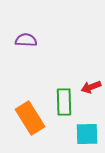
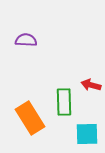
red arrow: moved 2 px up; rotated 36 degrees clockwise
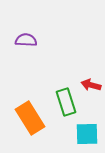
green rectangle: moved 2 px right; rotated 16 degrees counterclockwise
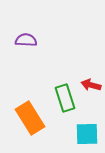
green rectangle: moved 1 px left, 4 px up
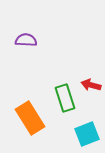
cyan square: rotated 20 degrees counterclockwise
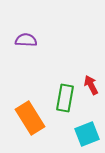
red arrow: rotated 48 degrees clockwise
green rectangle: rotated 28 degrees clockwise
